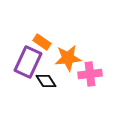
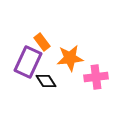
orange rectangle: rotated 18 degrees clockwise
orange star: moved 2 px right
pink cross: moved 6 px right, 3 px down
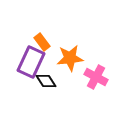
purple rectangle: moved 3 px right
pink cross: rotated 35 degrees clockwise
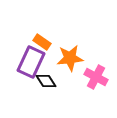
orange rectangle: rotated 18 degrees counterclockwise
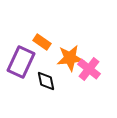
purple rectangle: moved 10 px left
pink cross: moved 7 px left, 8 px up; rotated 10 degrees clockwise
black diamond: rotated 20 degrees clockwise
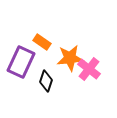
black diamond: rotated 30 degrees clockwise
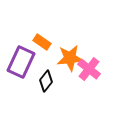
black diamond: rotated 20 degrees clockwise
